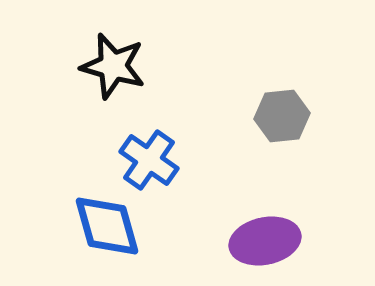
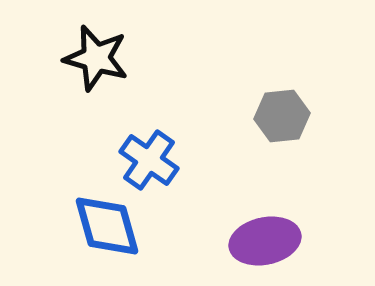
black star: moved 17 px left, 8 px up
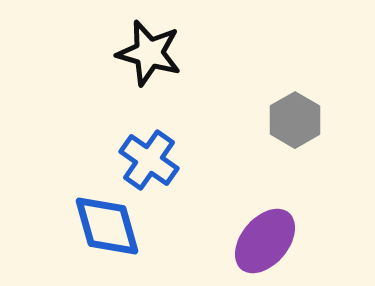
black star: moved 53 px right, 5 px up
gray hexagon: moved 13 px right, 4 px down; rotated 24 degrees counterclockwise
purple ellipse: rotated 38 degrees counterclockwise
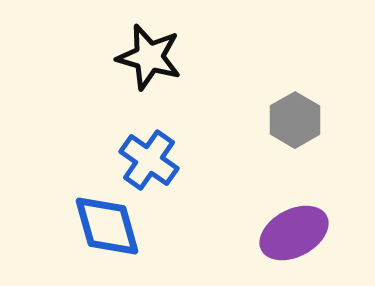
black star: moved 4 px down
purple ellipse: moved 29 px right, 8 px up; rotated 22 degrees clockwise
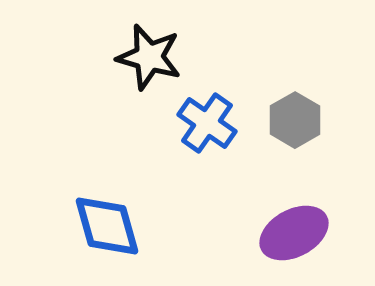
blue cross: moved 58 px right, 37 px up
